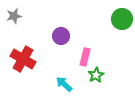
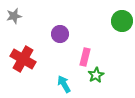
green circle: moved 2 px down
purple circle: moved 1 px left, 2 px up
cyan arrow: rotated 18 degrees clockwise
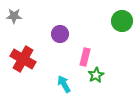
gray star: rotated 14 degrees clockwise
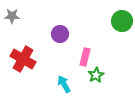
gray star: moved 2 px left
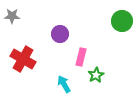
pink rectangle: moved 4 px left
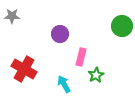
green circle: moved 5 px down
red cross: moved 1 px right, 10 px down
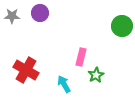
purple circle: moved 20 px left, 21 px up
red cross: moved 2 px right, 1 px down
